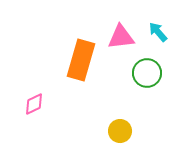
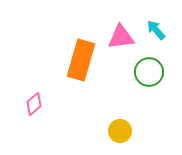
cyan arrow: moved 2 px left, 2 px up
green circle: moved 2 px right, 1 px up
pink diamond: rotated 15 degrees counterclockwise
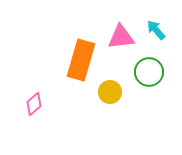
yellow circle: moved 10 px left, 39 px up
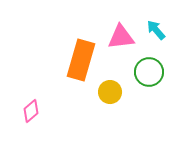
pink diamond: moved 3 px left, 7 px down
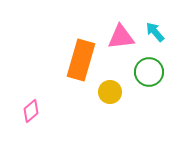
cyan arrow: moved 1 px left, 2 px down
